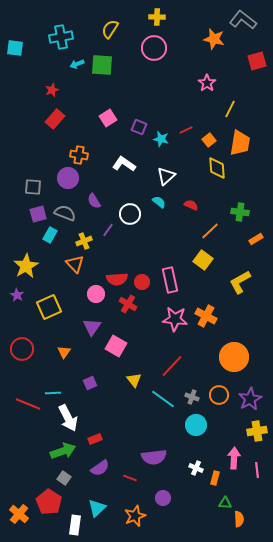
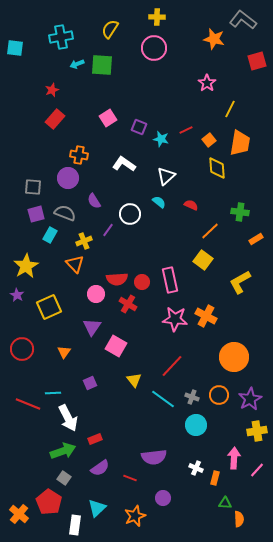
purple square at (38, 214): moved 2 px left
pink line at (257, 470): rotated 49 degrees clockwise
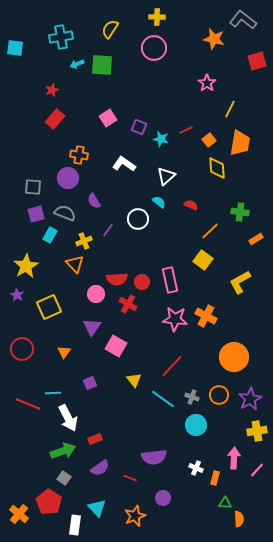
white circle at (130, 214): moved 8 px right, 5 px down
cyan triangle at (97, 508): rotated 30 degrees counterclockwise
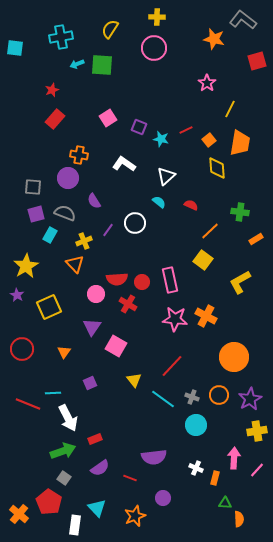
white circle at (138, 219): moved 3 px left, 4 px down
